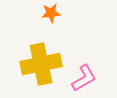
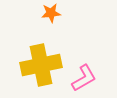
yellow cross: moved 1 px down
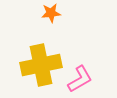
pink L-shape: moved 4 px left, 1 px down
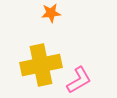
pink L-shape: moved 1 px left, 1 px down
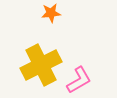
yellow cross: rotated 15 degrees counterclockwise
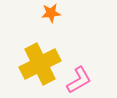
yellow cross: moved 1 px left, 1 px up
